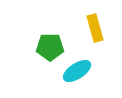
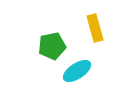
green pentagon: moved 2 px right, 1 px up; rotated 12 degrees counterclockwise
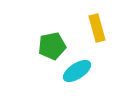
yellow rectangle: moved 2 px right
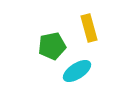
yellow rectangle: moved 8 px left
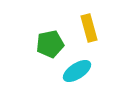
green pentagon: moved 2 px left, 2 px up
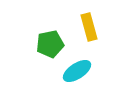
yellow rectangle: moved 1 px up
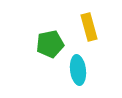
cyan ellipse: moved 1 px right, 1 px up; rotated 64 degrees counterclockwise
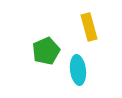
green pentagon: moved 4 px left, 7 px down; rotated 12 degrees counterclockwise
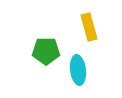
green pentagon: rotated 24 degrees clockwise
